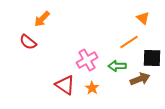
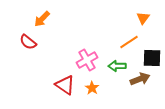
orange triangle: rotated 24 degrees clockwise
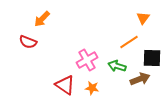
red semicircle: rotated 18 degrees counterclockwise
green arrow: rotated 18 degrees clockwise
orange star: rotated 24 degrees counterclockwise
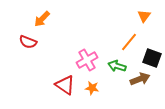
orange triangle: moved 1 px right, 2 px up
orange line: rotated 18 degrees counterclockwise
black square: rotated 18 degrees clockwise
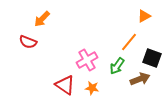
orange triangle: rotated 24 degrees clockwise
green arrow: rotated 72 degrees counterclockwise
